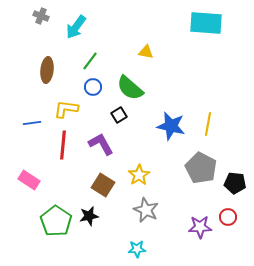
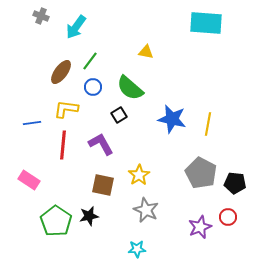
brown ellipse: moved 14 px right, 2 px down; rotated 30 degrees clockwise
blue star: moved 1 px right, 7 px up
gray pentagon: moved 5 px down
brown square: rotated 20 degrees counterclockwise
purple star: rotated 20 degrees counterclockwise
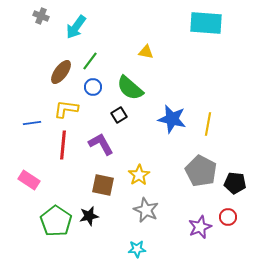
gray pentagon: moved 2 px up
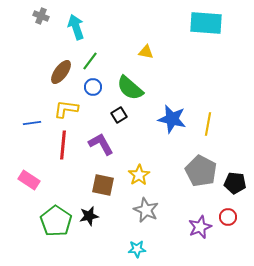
cyan arrow: rotated 125 degrees clockwise
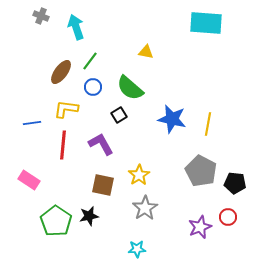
gray star: moved 1 px left, 2 px up; rotated 15 degrees clockwise
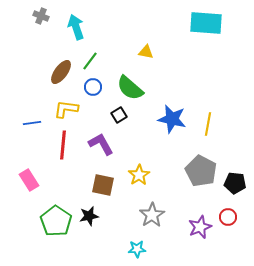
pink rectangle: rotated 25 degrees clockwise
gray star: moved 7 px right, 7 px down
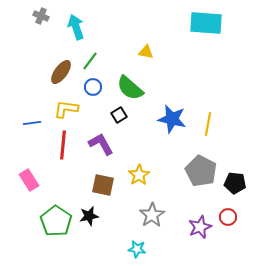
cyan star: rotated 12 degrees clockwise
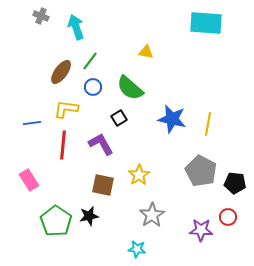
black square: moved 3 px down
purple star: moved 1 px right, 3 px down; rotated 25 degrees clockwise
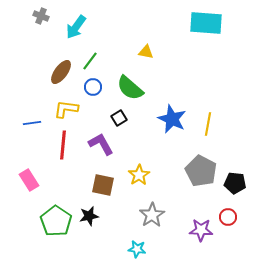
cyan arrow: rotated 125 degrees counterclockwise
blue star: rotated 12 degrees clockwise
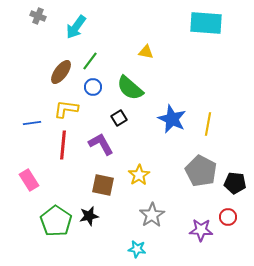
gray cross: moved 3 px left
